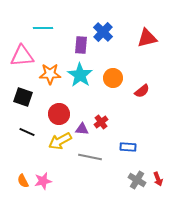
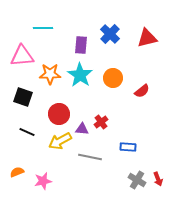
blue cross: moved 7 px right, 2 px down
orange semicircle: moved 6 px left, 9 px up; rotated 96 degrees clockwise
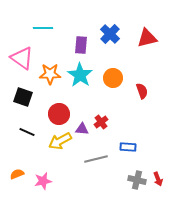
pink triangle: moved 2 px down; rotated 40 degrees clockwise
red semicircle: rotated 70 degrees counterclockwise
gray line: moved 6 px right, 2 px down; rotated 25 degrees counterclockwise
orange semicircle: moved 2 px down
gray cross: rotated 18 degrees counterclockwise
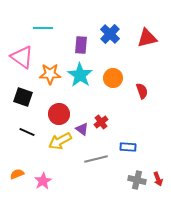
pink triangle: moved 1 px up
purple triangle: rotated 32 degrees clockwise
pink star: rotated 18 degrees counterclockwise
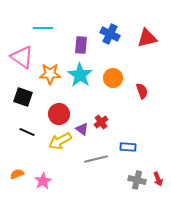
blue cross: rotated 18 degrees counterclockwise
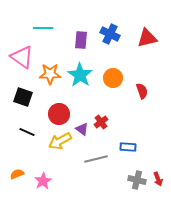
purple rectangle: moved 5 px up
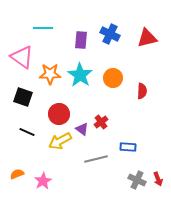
red semicircle: rotated 21 degrees clockwise
gray cross: rotated 12 degrees clockwise
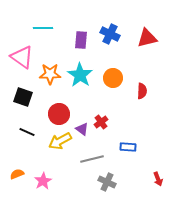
gray line: moved 4 px left
gray cross: moved 30 px left, 2 px down
